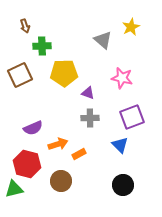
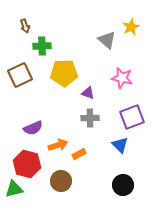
gray triangle: moved 4 px right
orange arrow: moved 1 px down
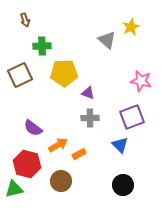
brown arrow: moved 6 px up
pink star: moved 19 px right, 3 px down
purple semicircle: rotated 60 degrees clockwise
orange arrow: rotated 12 degrees counterclockwise
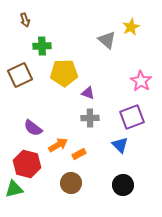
pink star: rotated 20 degrees clockwise
brown circle: moved 10 px right, 2 px down
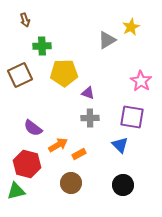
gray triangle: rotated 48 degrees clockwise
purple square: rotated 30 degrees clockwise
green triangle: moved 2 px right, 2 px down
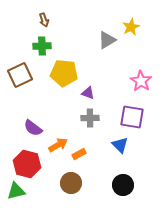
brown arrow: moved 19 px right
yellow pentagon: rotated 8 degrees clockwise
